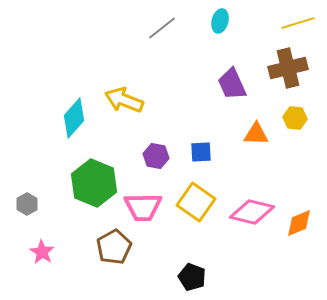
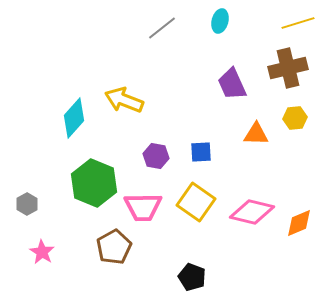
yellow hexagon: rotated 10 degrees counterclockwise
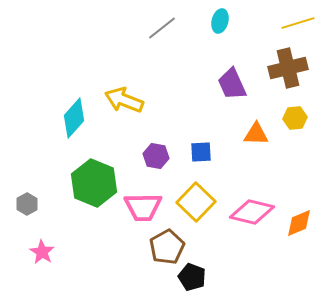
yellow square: rotated 9 degrees clockwise
brown pentagon: moved 53 px right
